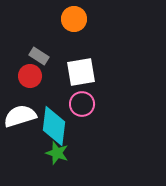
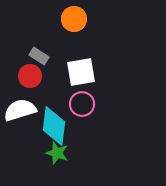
white semicircle: moved 6 px up
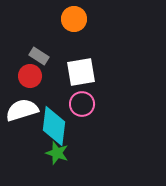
white semicircle: moved 2 px right
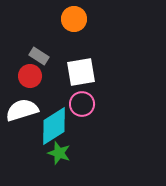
cyan diamond: rotated 51 degrees clockwise
green star: moved 2 px right
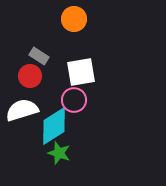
pink circle: moved 8 px left, 4 px up
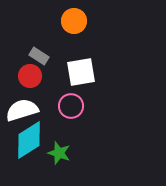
orange circle: moved 2 px down
pink circle: moved 3 px left, 6 px down
cyan diamond: moved 25 px left, 14 px down
